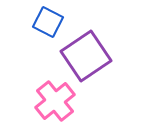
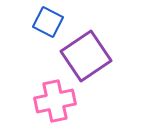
pink cross: rotated 27 degrees clockwise
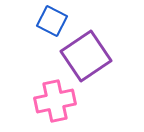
blue square: moved 4 px right, 1 px up
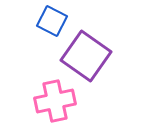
purple square: rotated 21 degrees counterclockwise
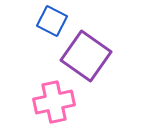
pink cross: moved 1 px left, 1 px down
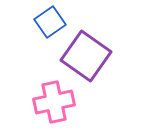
blue square: moved 2 px left, 1 px down; rotated 28 degrees clockwise
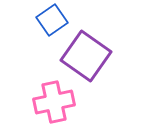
blue square: moved 2 px right, 2 px up
